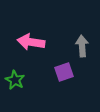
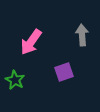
pink arrow: rotated 64 degrees counterclockwise
gray arrow: moved 11 px up
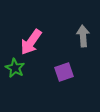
gray arrow: moved 1 px right, 1 px down
green star: moved 12 px up
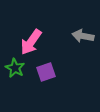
gray arrow: rotated 75 degrees counterclockwise
purple square: moved 18 px left
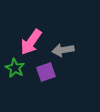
gray arrow: moved 20 px left, 14 px down; rotated 20 degrees counterclockwise
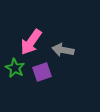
gray arrow: rotated 20 degrees clockwise
purple square: moved 4 px left
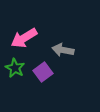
pink arrow: moved 7 px left, 4 px up; rotated 24 degrees clockwise
purple square: moved 1 px right; rotated 18 degrees counterclockwise
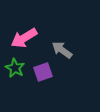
gray arrow: moved 1 px left; rotated 25 degrees clockwise
purple square: rotated 18 degrees clockwise
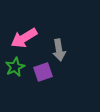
gray arrow: moved 3 px left; rotated 135 degrees counterclockwise
green star: moved 1 px up; rotated 18 degrees clockwise
